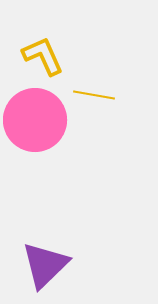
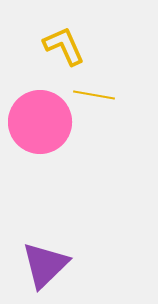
yellow L-shape: moved 21 px right, 10 px up
pink circle: moved 5 px right, 2 px down
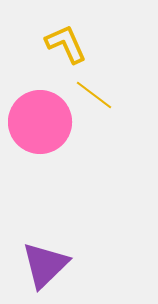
yellow L-shape: moved 2 px right, 2 px up
yellow line: rotated 27 degrees clockwise
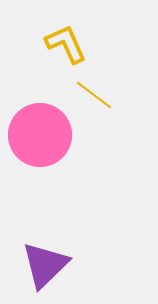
pink circle: moved 13 px down
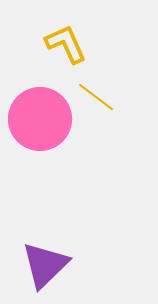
yellow line: moved 2 px right, 2 px down
pink circle: moved 16 px up
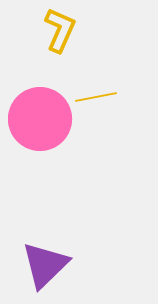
yellow L-shape: moved 6 px left, 14 px up; rotated 48 degrees clockwise
yellow line: rotated 48 degrees counterclockwise
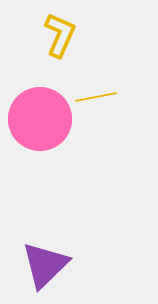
yellow L-shape: moved 5 px down
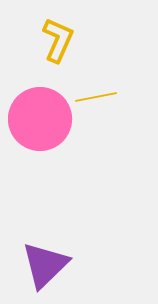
yellow L-shape: moved 2 px left, 5 px down
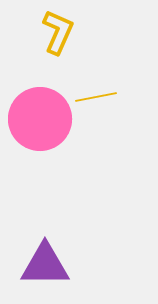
yellow L-shape: moved 8 px up
purple triangle: rotated 44 degrees clockwise
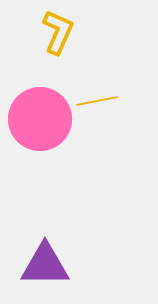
yellow line: moved 1 px right, 4 px down
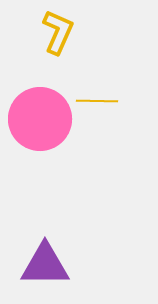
yellow line: rotated 12 degrees clockwise
